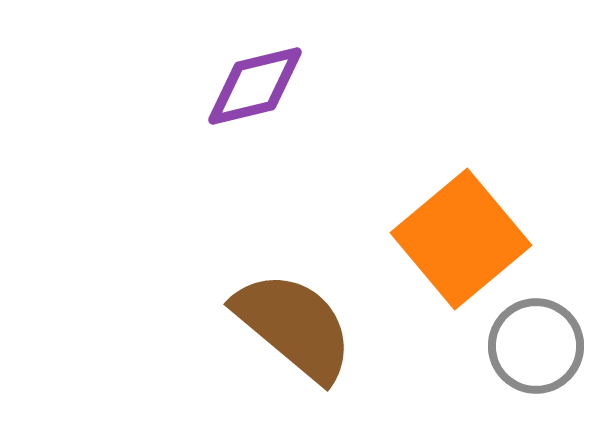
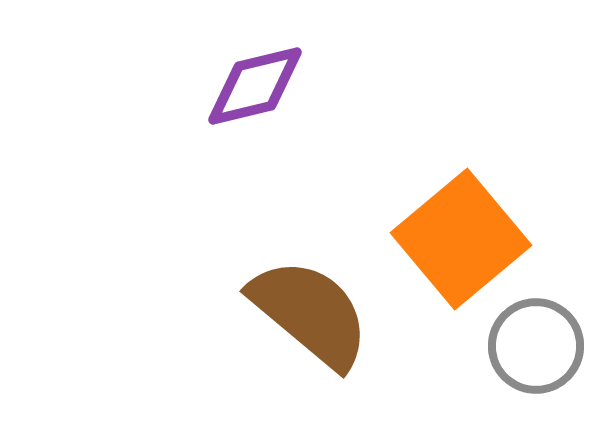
brown semicircle: moved 16 px right, 13 px up
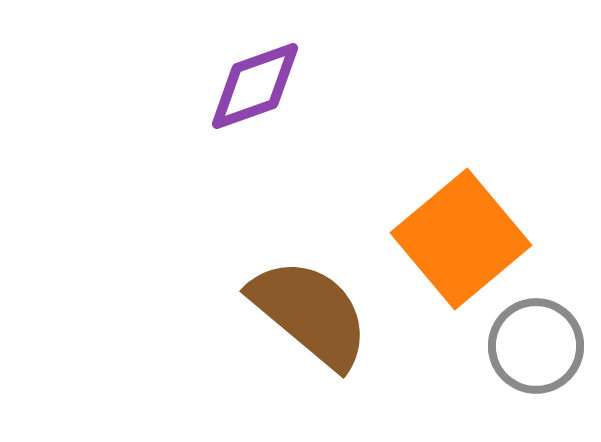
purple diamond: rotated 6 degrees counterclockwise
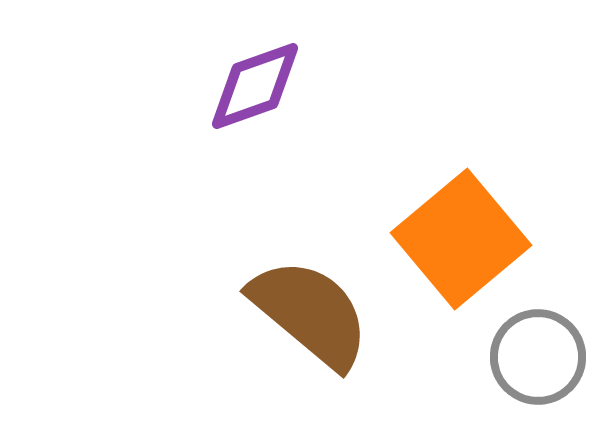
gray circle: moved 2 px right, 11 px down
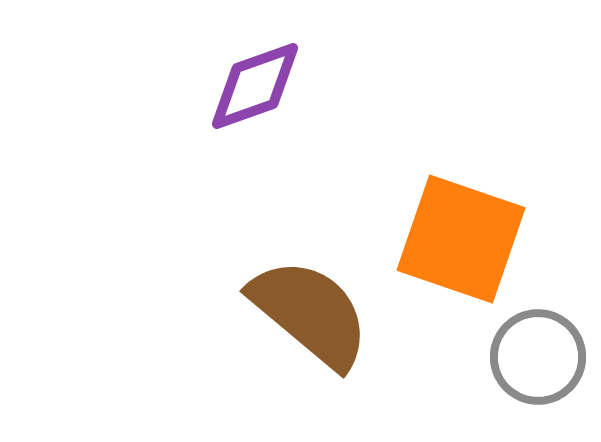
orange square: rotated 31 degrees counterclockwise
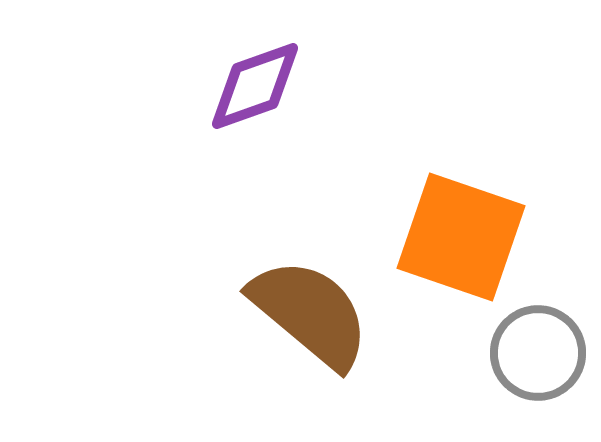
orange square: moved 2 px up
gray circle: moved 4 px up
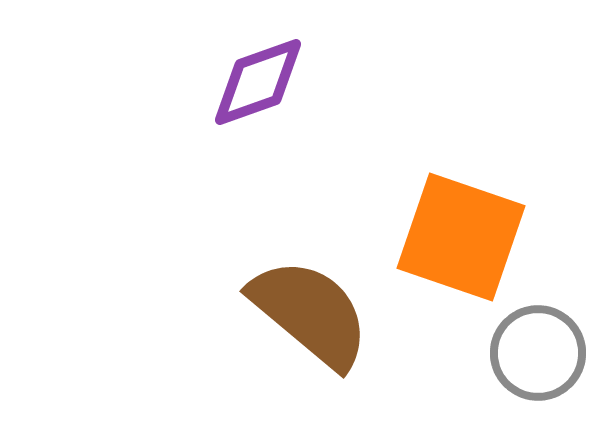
purple diamond: moved 3 px right, 4 px up
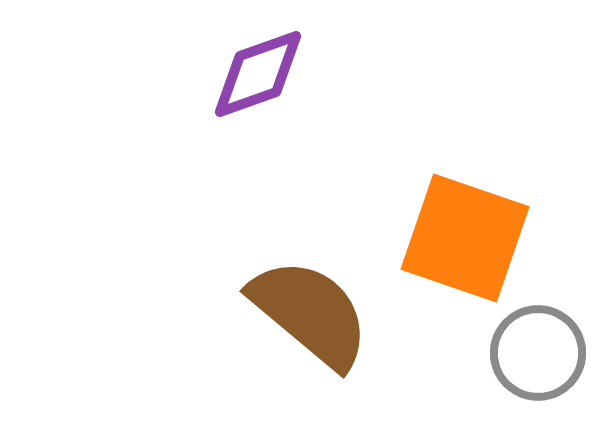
purple diamond: moved 8 px up
orange square: moved 4 px right, 1 px down
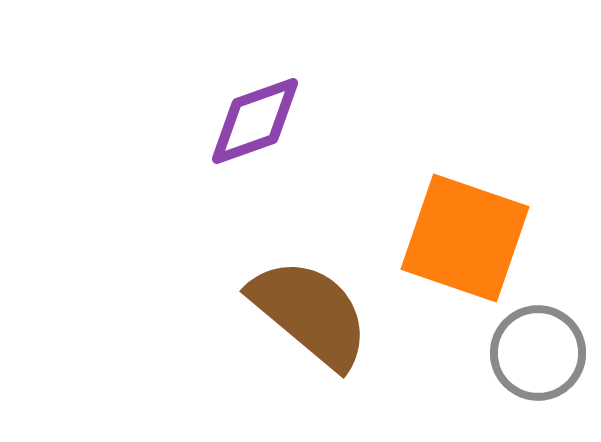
purple diamond: moved 3 px left, 47 px down
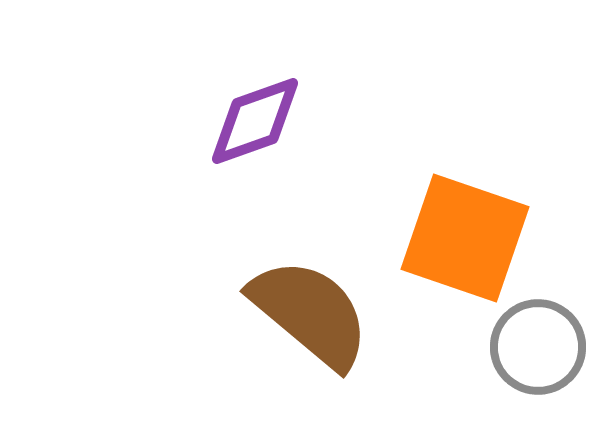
gray circle: moved 6 px up
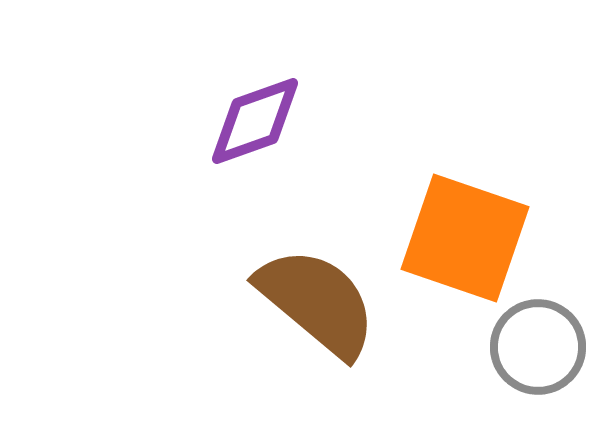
brown semicircle: moved 7 px right, 11 px up
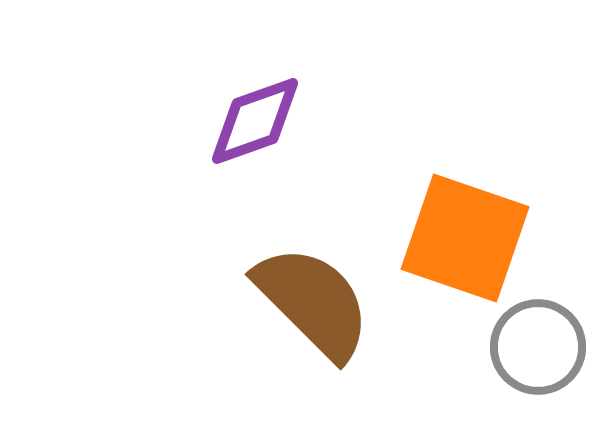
brown semicircle: moved 4 px left; rotated 5 degrees clockwise
